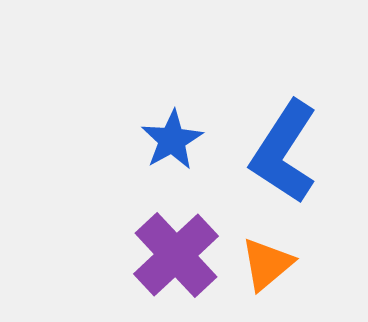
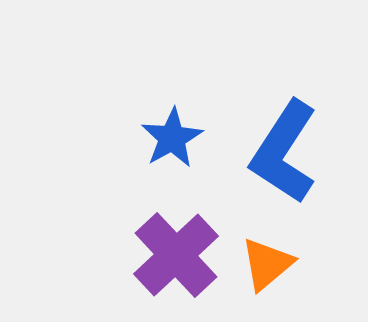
blue star: moved 2 px up
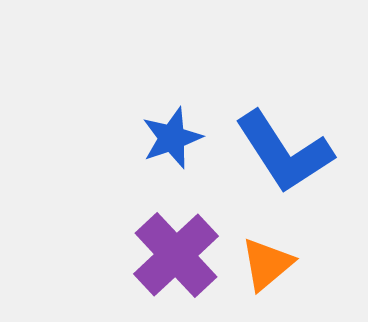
blue star: rotated 10 degrees clockwise
blue L-shape: rotated 66 degrees counterclockwise
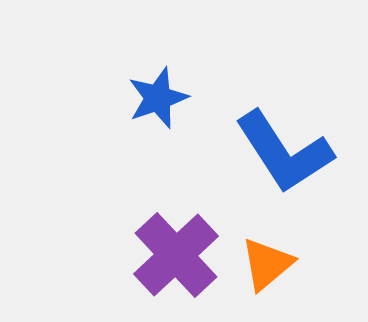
blue star: moved 14 px left, 40 px up
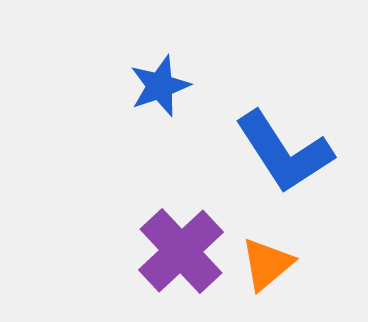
blue star: moved 2 px right, 12 px up
purple cross: moved 5 px right, 4 px up
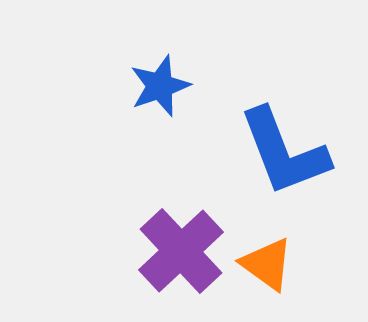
blue L-shape: rotated 12 degrees clockwise
orange triangle: rotated 44 degrees counterclockwise
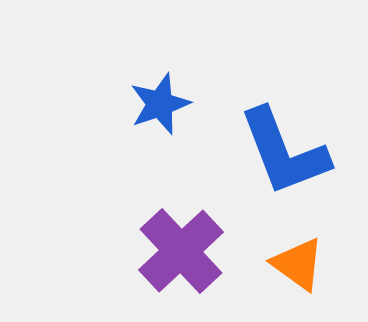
blue star: moved 18 px down
orange triangle: moved 31 px right
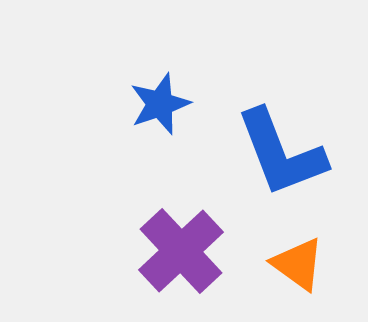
blue L-shape: moved 3 px left, 1 px down
